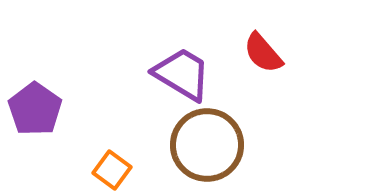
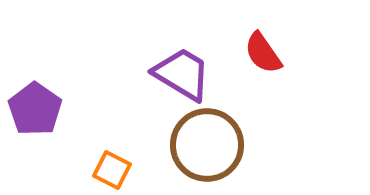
red semicircle: rotated 6 degrees clockwise
orange square: rotated 9 degrees counterclockwise
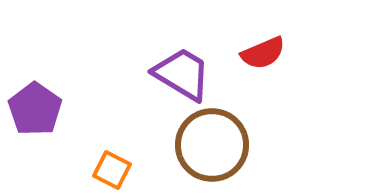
red semicircle: rotated 78 degrees counterclockwise
brown circle: moved 5 px right
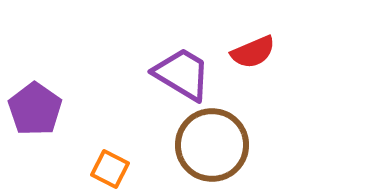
red semicircle: moved 10 px left, 1 px up
orange square: moved 2 px left, 1 px up
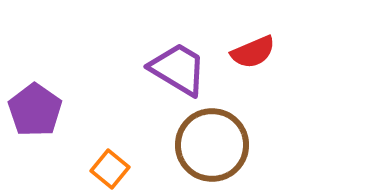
purple trapezoid: moved 4 px left, 5 px up
purple pentagon: moved 1 px down
orange square: rotated 12 degrees clockwise
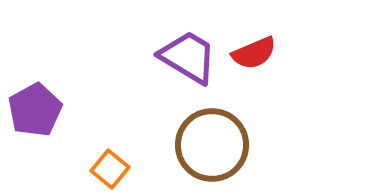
red semicircle: moved 1 px right, 1 px down
purple trapezoid: moved 10 px right, 12 px up
purple pentagon: rotated 8 degrees clockwise
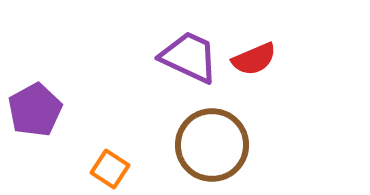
red semicircle: moved 6 px down
purple trapezoid: moved 1 px right; rotated 6 degrees counterclockwise
orange square: rotated 6 degrees counterclockwise
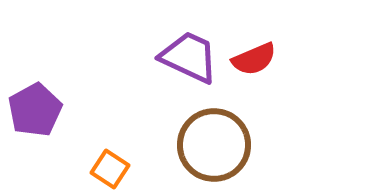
brown circle: moved 2 px right
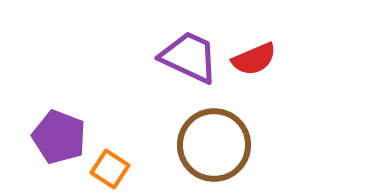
purple pentagon: moved 24 px right, 27 px down; rotated 22 degrees counterclockwise
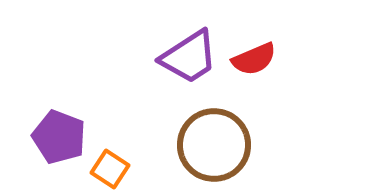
purple trapezoid: rotated 122 degrees clockwise
